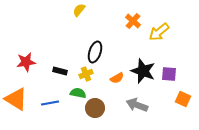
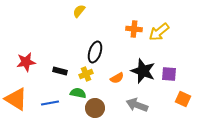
yellow semicircle: moved 1 px down
orange cross: moved 1 px right, 8 px down; rotated 35 degrees counterclockwise
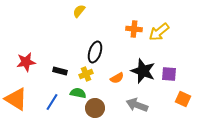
blue line: moved 2 px right, 1 px up; rotated 48 degrees counterclockwise
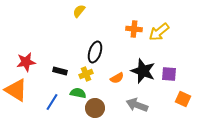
orange triangle: moved 9 px up
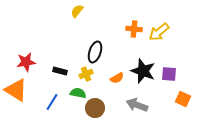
yellow semicircle: moved 2 px left
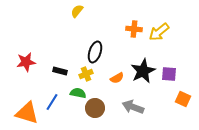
black star: rotated 25 degrees clockwise
orange triangle: moved 11 px right, 23 px down; rotated 15 degrees counterclockwise
gray arrow: moved 4 px left, 2 px down
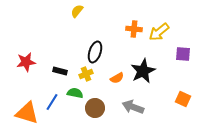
purple square: moved 14 px right, 20 px up
green semicircle: moved 3 px left
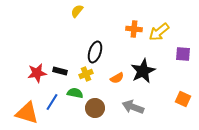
red star: moved 11 px right, 11 px down
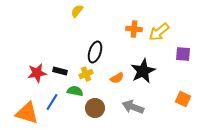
green semicircle: moved 2 px up
